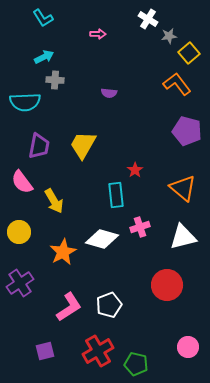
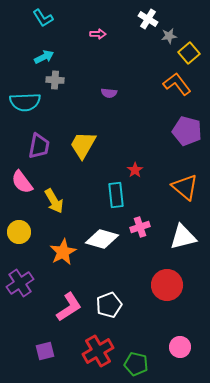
orange triangle: moved 2 px right, 1 px up
pink circle: moved 8 px left
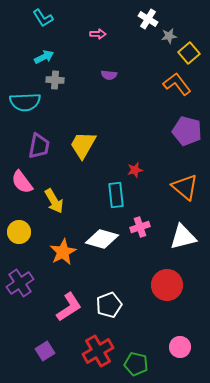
purple semicircle: moved 18 px up
red star: rotated 21 degrees clockwise
purple square: rotated 18 degrees counterclockwise
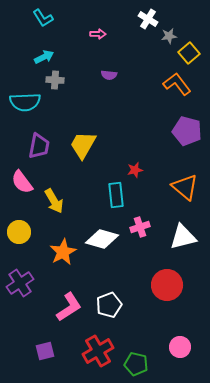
purple square: rotated 18 degrees clockwise
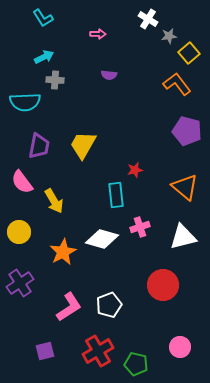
red circle: moved 4 px left
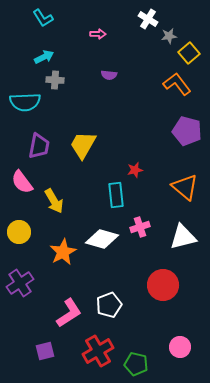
pink L-shape: moved 6 px down
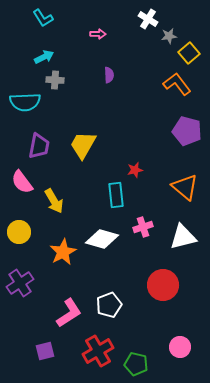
purple semicircle: rotated 98 degrees counterclockwise
pink cross: moved 3 px right
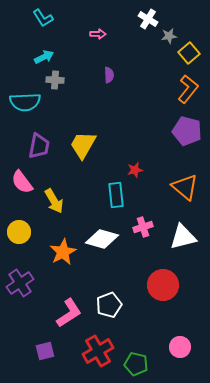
orange L-shape: moved 11 px right, 5 px down; rotated 76 degrees clockwise
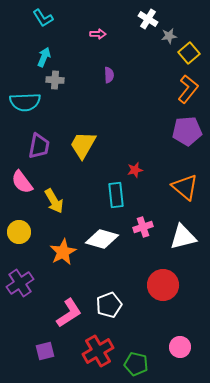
cyan arrow: rotated 42 degrees counterclockwise
purple pentagon: rotated 20 degrees counterclockwise
